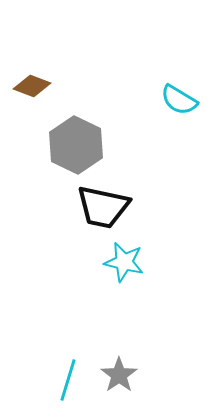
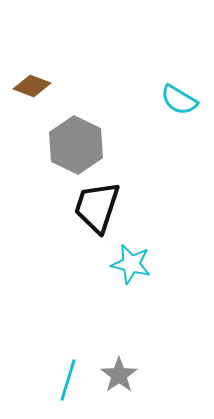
black trapezoid: moved 6 px left; rotated 96 degrees clockwise
cyan star: moved 7 px right, 2 px down
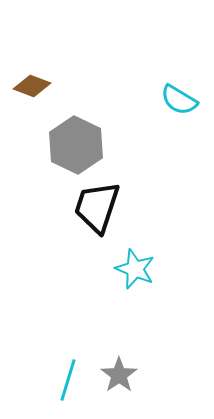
cyan star: moved 4 px right, 5 px down; rotated 9 degrees clockwise
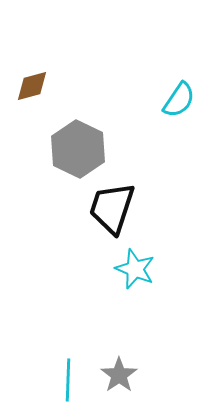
brown diamond: rotated 36 degrees counterclockwise
cyan semicircle: rotated 87 degrees counterclockwise
gray hexagon: moved 2 px right, 4 px down
black trapezoid: moved 15 px right, 1 px down
cyan line: rotated 15 degrees counterclockwise
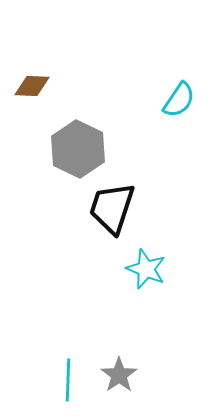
brown diamond: rotated 18 degrees clockwise
cyan star: moved 11 px right
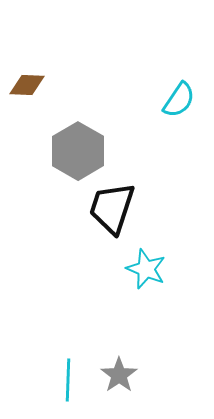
brown diamond: moved 5 px left, 1 px up
gray hexagon: moved 2 px down; rotated 4 degrees clockwise
